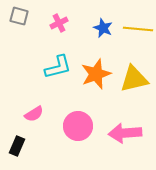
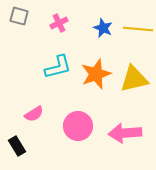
black rectangle: rotated 54 degrees counterclockwise
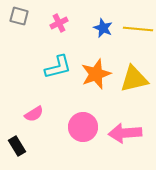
pink circle: moved 5 px right, 1 px down
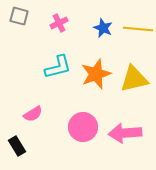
pink semicircle: moved 1 px left
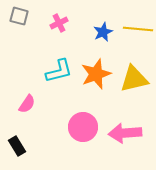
blue star: moved 4 px down; rotated 24 degrees clockwise
cyan L-shape: moved 1 px right, 4 px down
pink semicircle: moved 6 px left, 10 px up; rotated 24 degrees counterclockwise
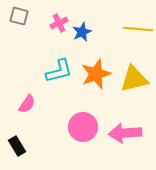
blue star: moved 21 px left
